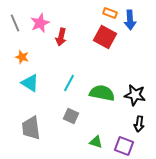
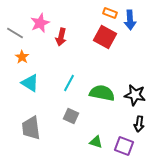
gray line: moved 10 px down; rotated 36 degrees counterclockwise
orange star: rotated 16 degrees clockwise
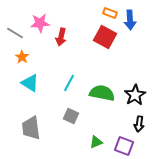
pink star: rotated 18 degrees clockwise
black star: rotated 30 degrees clockwise
green triangle: rotated 40 degrees counterclockwise
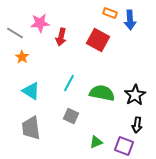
red square: moved 7 px left, 3 px down
cyan triangle: moved 1 px right, 8 px down
black arrow: moved 2 px left, 1 px down
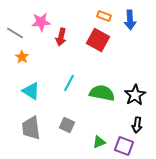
orange rectangle: moved 6 px left, 3 px down
pink star: moved 1 px right, 1 px up
gray square: moved 4 px left, 9 px down
green triangle: moved 3 px right
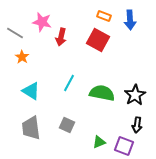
pink star: moved 1 px right; rotated 18 degrees clockwise
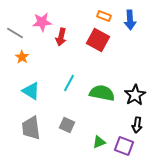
pink star: rotated 18 degrees counterclockwise
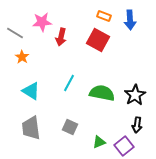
gray square: moved 3 px right, 2 px down
purple square: rotated 30 degrees clockwise
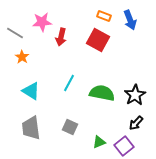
blue arrow: rotated 18 degrees counterclockwise
black arrow: moved 1 px left, 2 px up; rotated 35 degrees clockwise
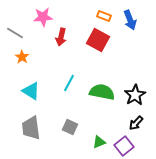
pink star: moved 1 px right, 5 px up
green semicircle: moved 1 px up
